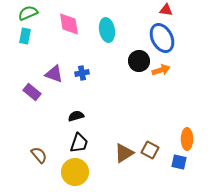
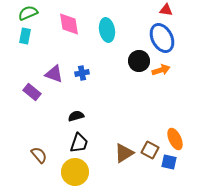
orange ellipse: moved 12 px left; rotated 25 degrees counterclockwise
blue square: moved 10 px left
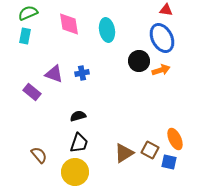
black semicircle: moved 2 px right
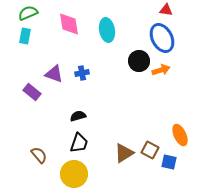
orange ellipse: moved 5 px right, 4 px up
yellow circle: moved 1 px left, 2 px down
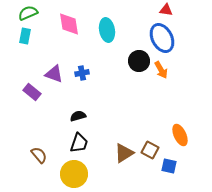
orange arrow: rotated 78 degrees clockwise
blue square: moved 4 px down
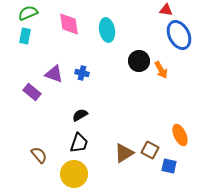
blue ellipse: moved 17 px right, 3 px up
blue cross: rotated 24 degrees clockwise
black semicircle: moved 2 px right, 1 px up; rotated 14 degrees counterclockwise
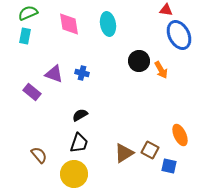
cyan ellipse: moved 1 px right, 6 px up
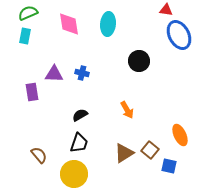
cyan ellipse: rotated 15 degrees clockwise
orange arrow: moved 34 px left, 40 px down
purple triangle: rotated 18 degrees counterclockwise
purple rectangle: rotated 42 degrees clockwise
brown square: rotated 12 degrees clockwise
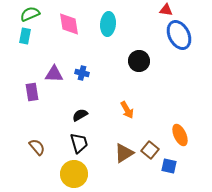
green semicircle: moved 2 px right, 1 px down
black trapezoid: rotated 35 degrees counterclockwise
brown semicircle: moved 2 px left, 8 px up
